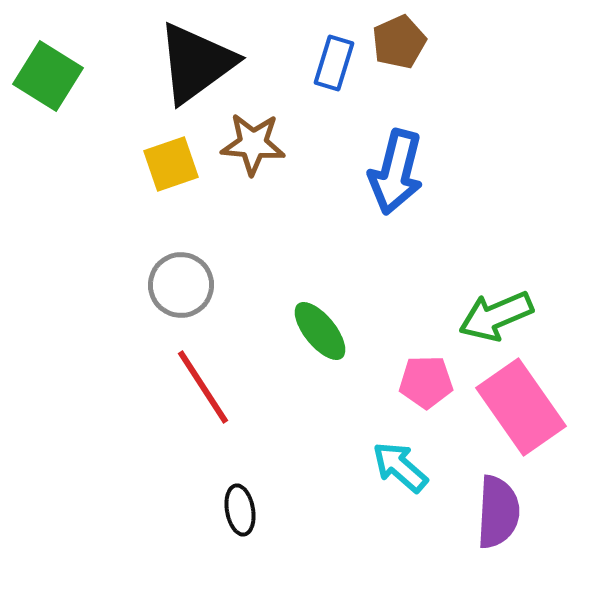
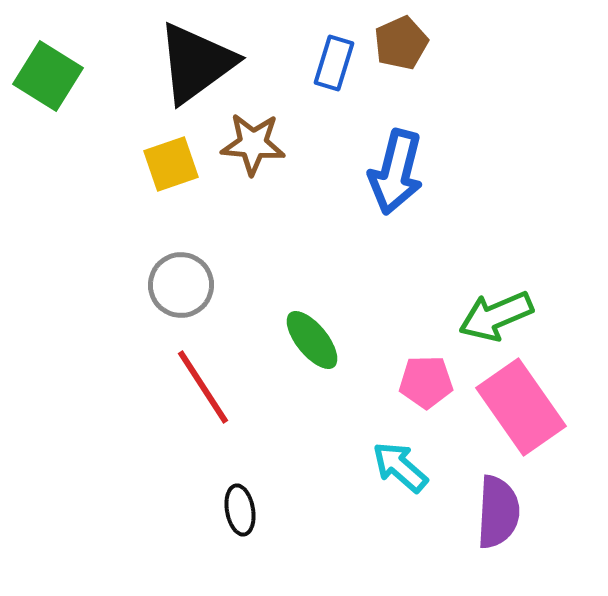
brown pentagon: moved 2 px right, 1 px down
green ellipse: moved 8 px left, 9 px down
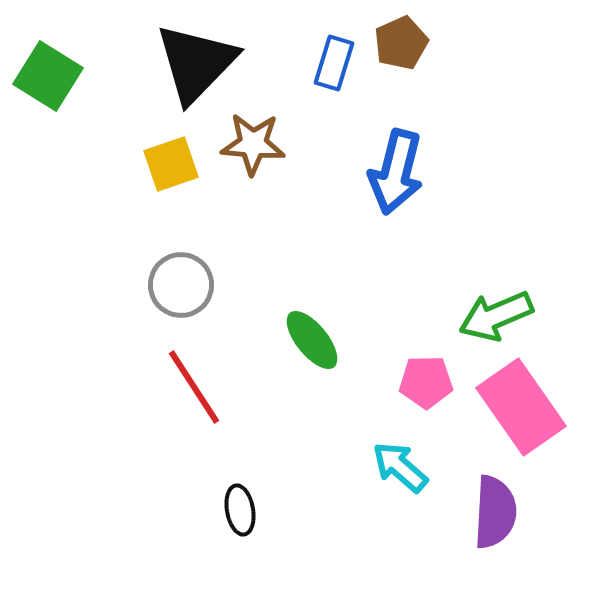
black triangle: rotated 10 degrees counterclockwise
red line: moved 9 px left
purple semicircle: moved 3 px left
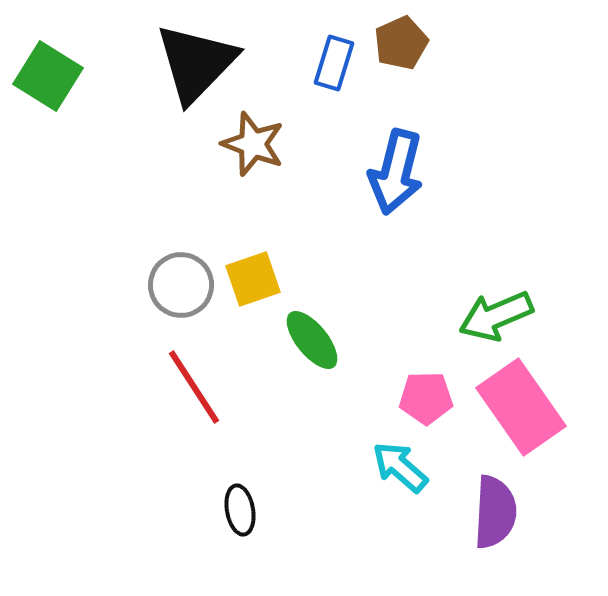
brown star: rotated 16 degrees clockwise
yellow square: moved 82 px right, 115 px down
pink pentagon: moved 16 px down
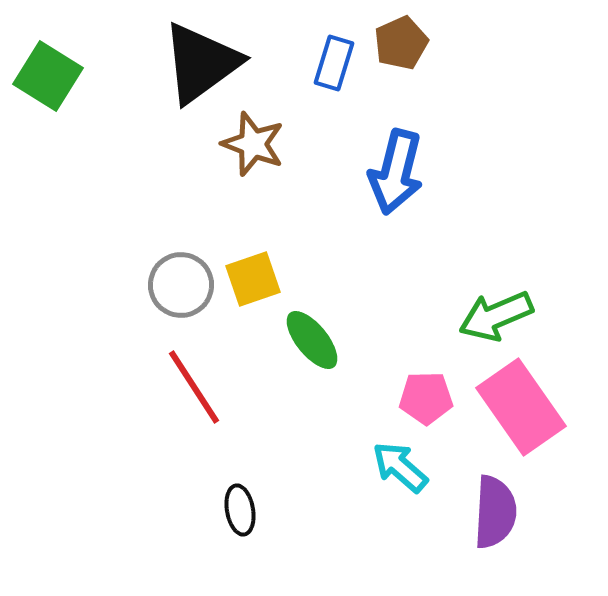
black triangle: moved 5 px right; rotated 10 degrees clockwise
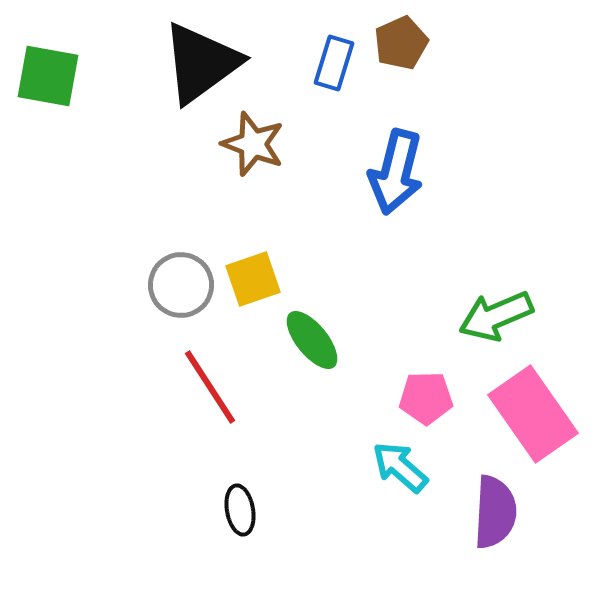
green square: rotated 22 degrees counterclockwise
red line: moved 16 px right
pink rectangle: moved 12 px right, 7 px down
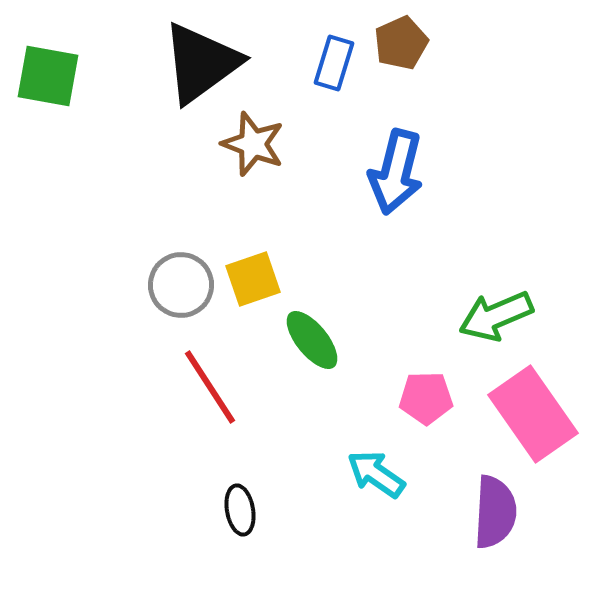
cyan arrow: moved 24 px left, 7 px down; rotated 6 degrees counterclockwise
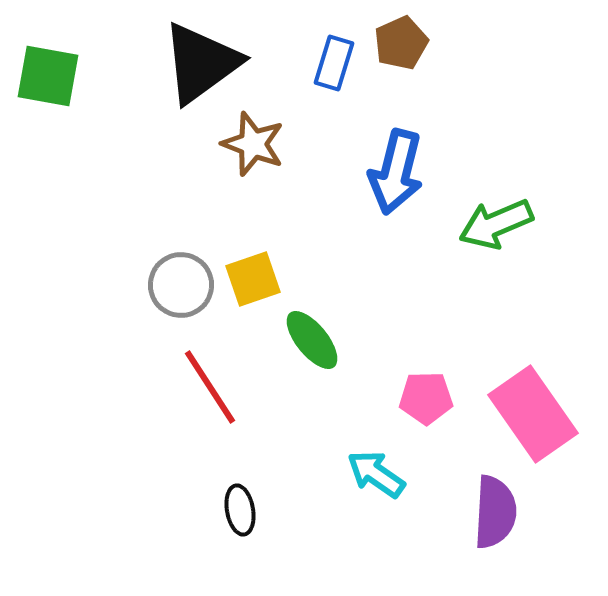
green arrow: moved 92 px up
